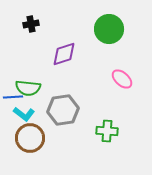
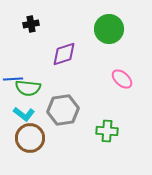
blue line: moved 18 px up
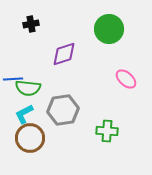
pink ellipse: moved 4 px right
cyan L-shape: rotated 115 degrees clockwise
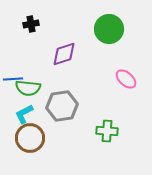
gray hexagon: moved 1 px left, 4 px up
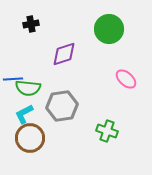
green cross: rotated 15 degrees clockwise
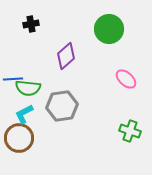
purple diamond: moved 2 px right, 2 px down; rotated 24 degrees counterclockwise
green cross: moved 23 px right
brown circle: moved 11 px left
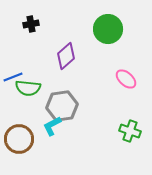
green circle: moved 1 px left
blue line: moved 2 px up; rotated 18 degrees counterclockwise
cyan L-shape: moved 28 px right, 12 px down
brown circle: moved 1 px down
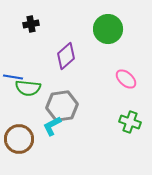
blue line: rotated 30 degrees clockwise
green cross: moved 9 px up
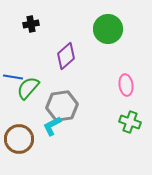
pink ellipse: moved 6 px down; rotated 40 degrees clockwise
green semicircle: rotated 125 degrees clockwise
